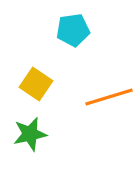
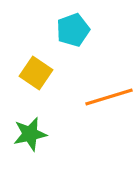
cyan pentagon: rotated 12 degrees counterclockwise
yellow square: moved 11 px up
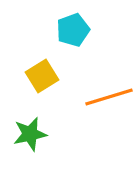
yellow square: moved 6 px right, 3 px down; rotated 24 degrees clockwise
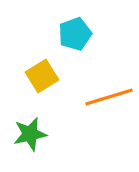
cyan pentagon: moved 2 px right, 4 px down
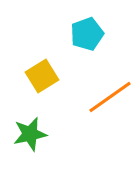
cyan pentagon: moved 12 px right
orange line: moved 1 px right; rotated 18 degrees counterclockwise
